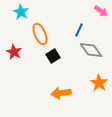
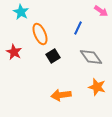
blue line: moved 1 px left, 2 px up
gray diamond: moved 7 px down
orange star: moved 2 px left, 4 px down; rotated 18 degrees counterclockwise
orange arrow: moved 2 px down
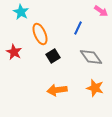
orange star: moved 2 px left, 1 px down
orange arrow: moved 4 px left, 5 px up
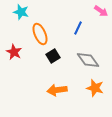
cyan star: rotated 14 degrees counterclockwise
gray diamond: moved 3 px left, 3 px down
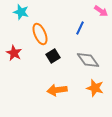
blue line: moved 2 px right
red star: moved 1 px down
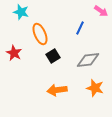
gray diamond: rotated 60 degrees counterclockwise
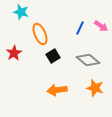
pink arrow: moved 15 px down
red star: rotated 14 degrees clockwise
gray diamond: rotated 45 degrees clockwise
